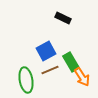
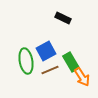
green ellipse: moved 19 px up
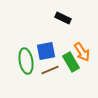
blue square: rotated 18 degrees clockwise
orange arrow: moved 25 px up
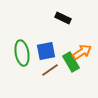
orange arrow: rotated 90 degrees counterclockwise
green ellipse: moved 4 px left, 8 px up
brown line: rotated 12 degrees counterclockwise
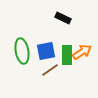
green ellipse: moved 2 px up
green rectangle: moved 4 px left, 7 px up; rotated 30 degrees clockwise
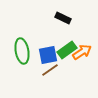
blue square: moved 2 px right, 4 px down
green rectangle: moved 5 px up; rotated 54 degrees clockwise
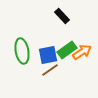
black rectangle: moved 1 px left, 2 px up; rotated 21 degrees clockwise
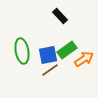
black rectangle: moved 2 px left
orange arrow: moved 2 px right, 7 px down
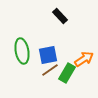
green rectangle: moved 23 px down; rotated 24 degrees counterclockwise
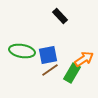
green ellipse: rotated 70 degrees counterclockwise
green rectangle: moved 5 px right
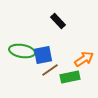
black rectangle: moved 2 px left, 5 px down
blue square: moved 5 px left
green rectangle: moved 2 px left, 4 px down; rotated 48 degrees clockwise
